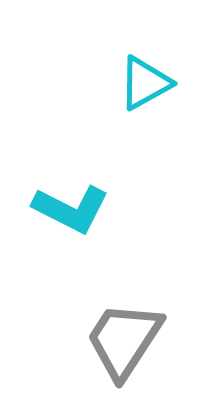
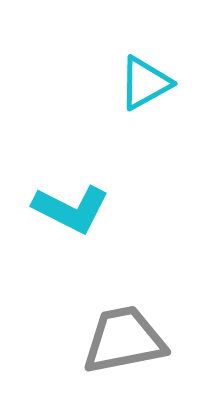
gray trapezoid: rotated 46 degrees clockwise
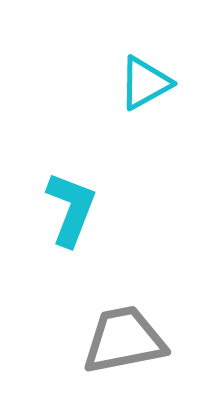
cyan L-shape: rotated 96 degrees counterclockwise
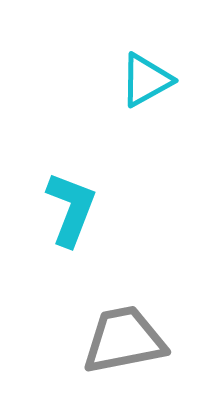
cyan triangle: moved 1 px right, 3 px up
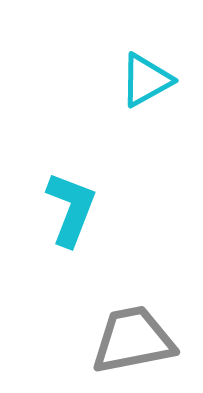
gray trapezoid: moved 9 px right
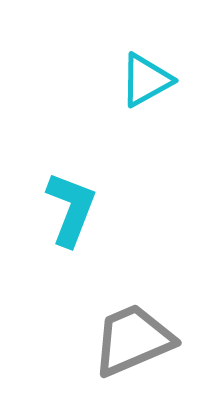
gray trapezoid: rotated 12 degrees counterclockwise
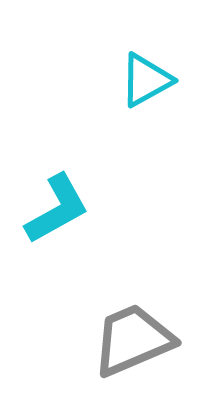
cyan L-shape: moved 14 px left; rotated 40 degrees clockwise
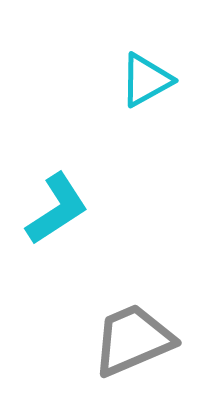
cyan L-shape: rotated 4 degrees counterclockwise
